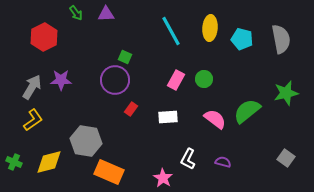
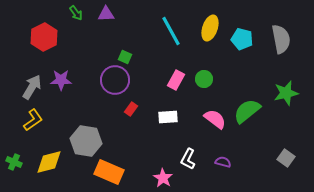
yellow ellipse: rotated 15 degrees clockwise
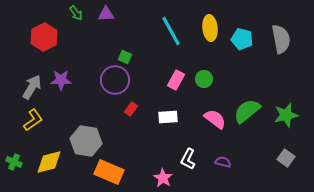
yellow ellipse: rotated 25 degrees counterclockwise
green star: moved 22 px down
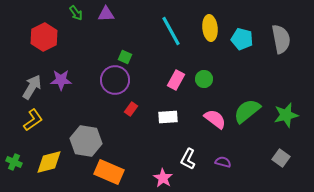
gray square: moved 5 px left
